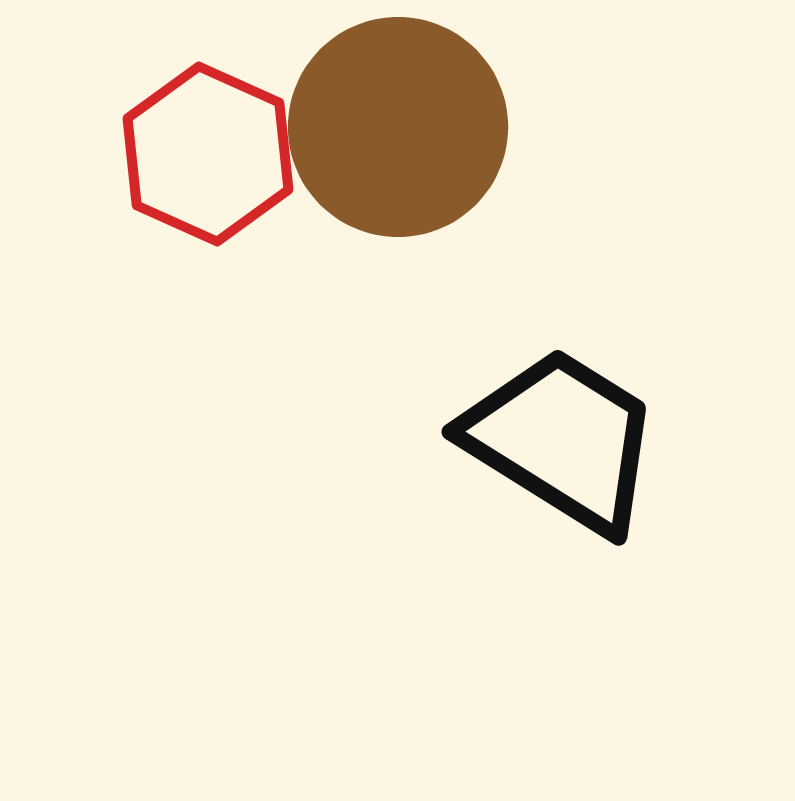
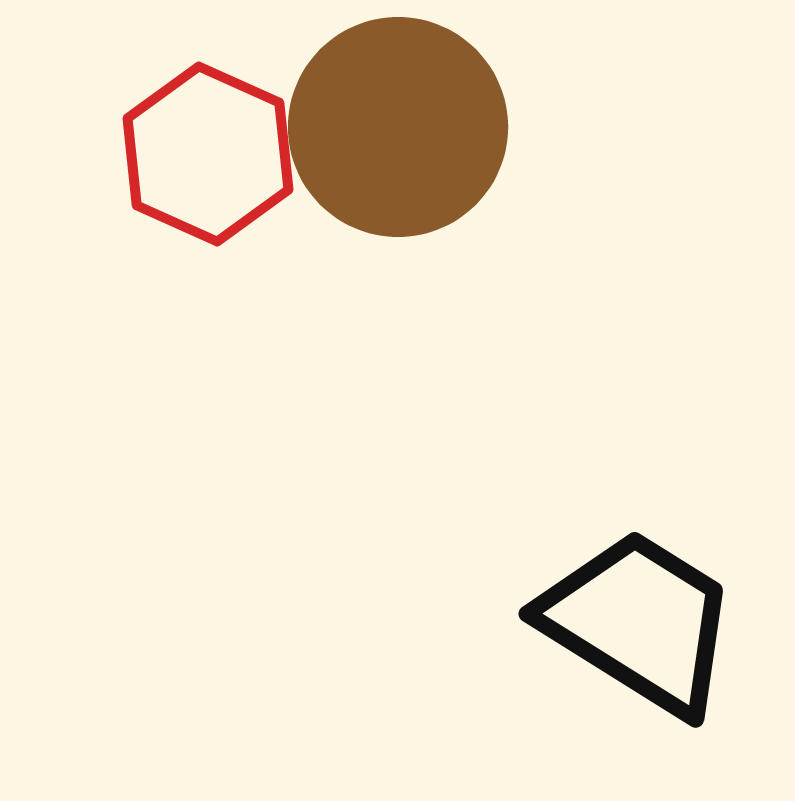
black trapezoid: moved 77 px right, 182 px down
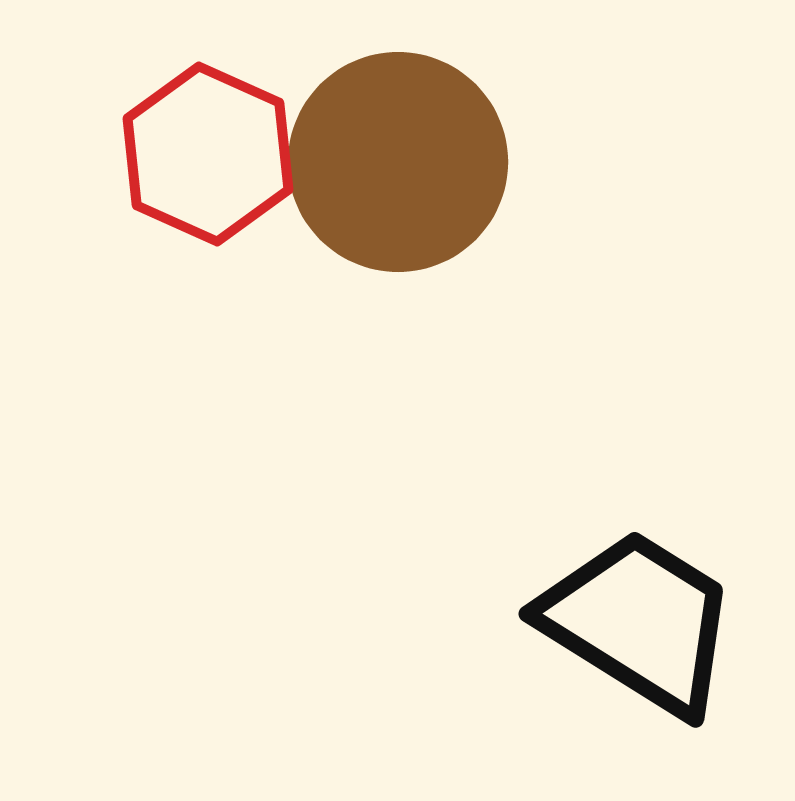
brown circle: moved 35 px down
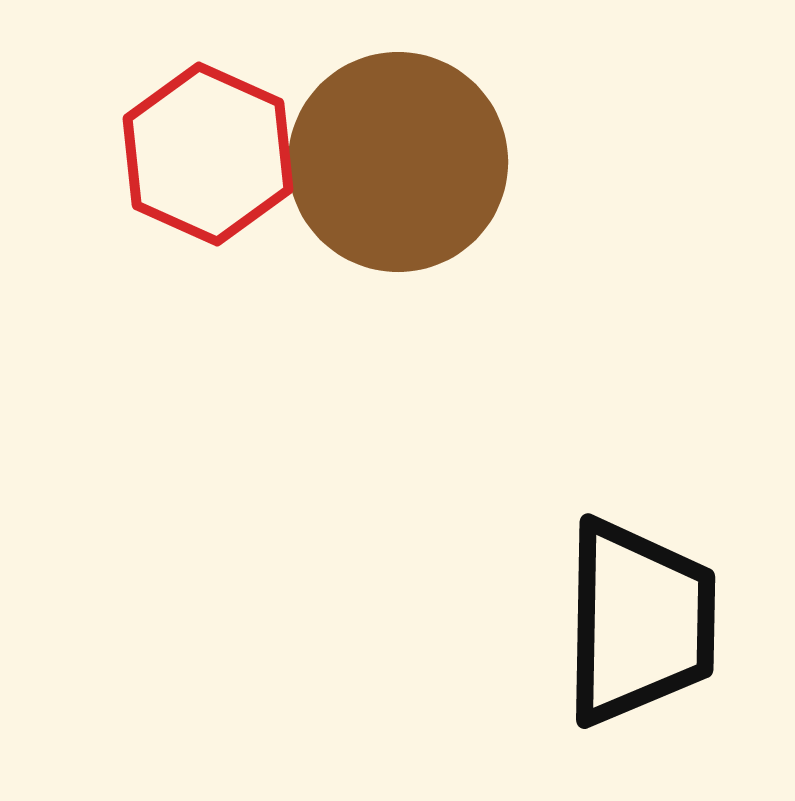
black trapezoid: rotated 59 degrees clockwise
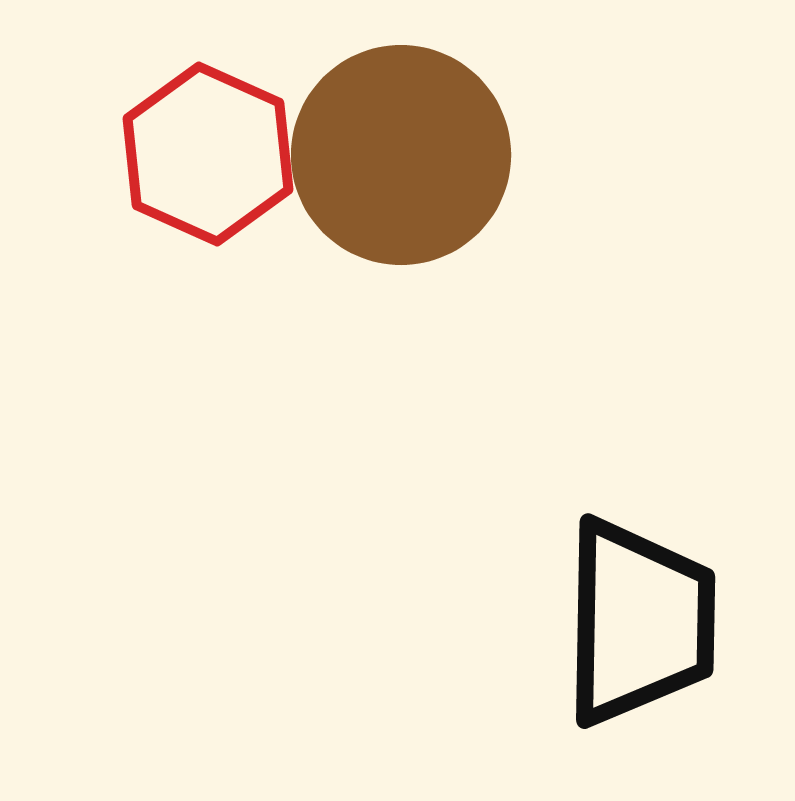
brown circle: moved 3 px right, 7 px up
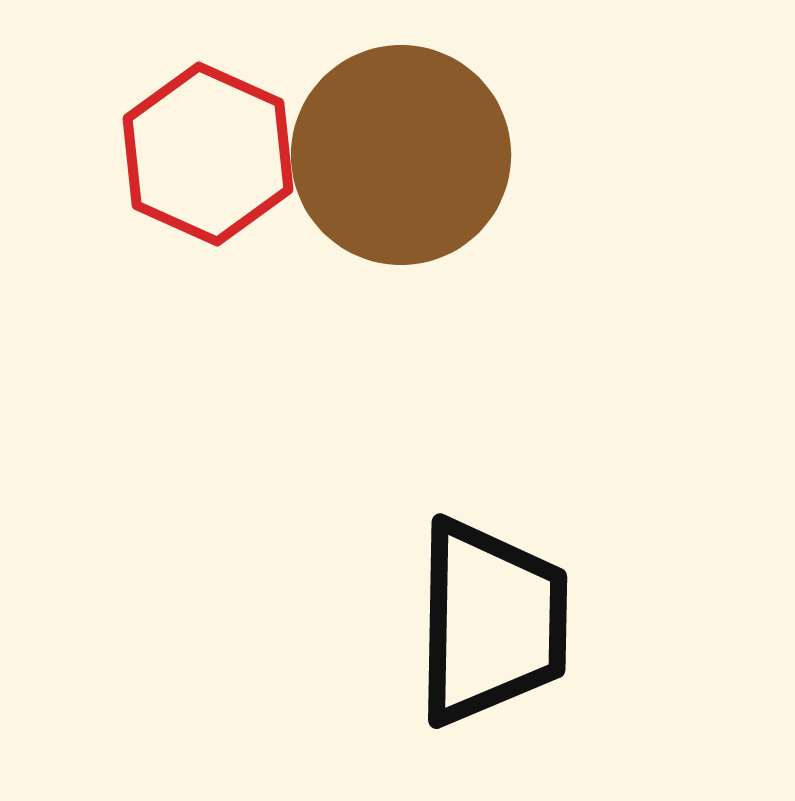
black trapezoid: moved 148 px left
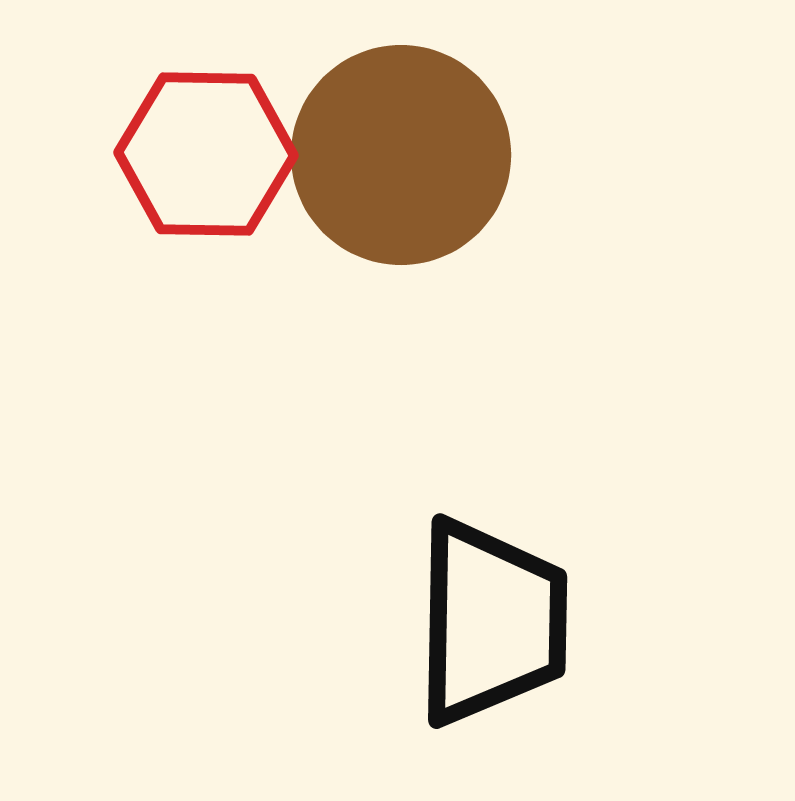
red hexagon: moved 2 px left; rotated 23 degrees counterclockwise
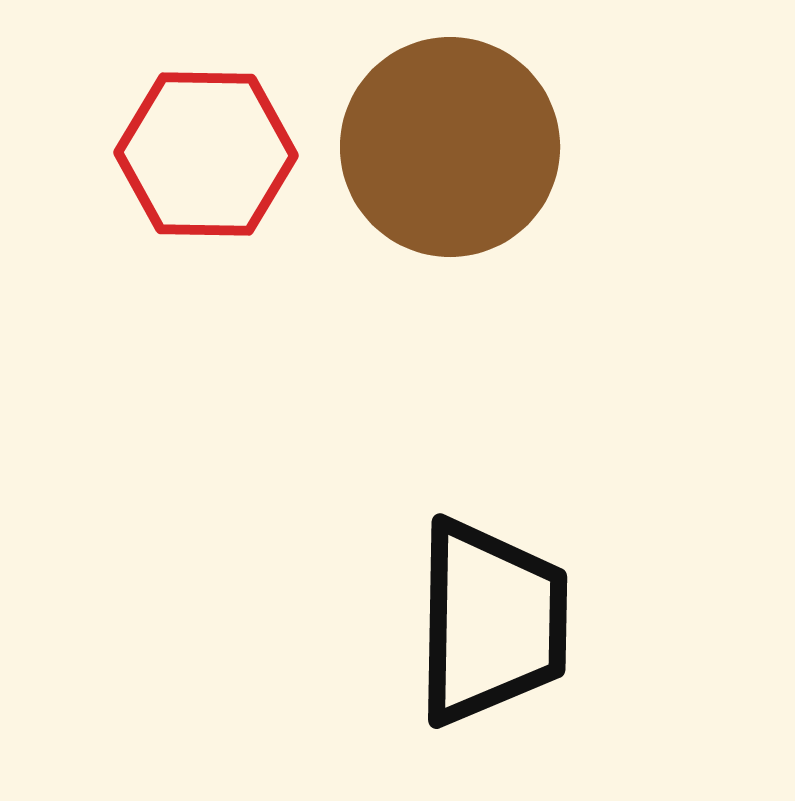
brown circle: moved 49 px right, 8 px up
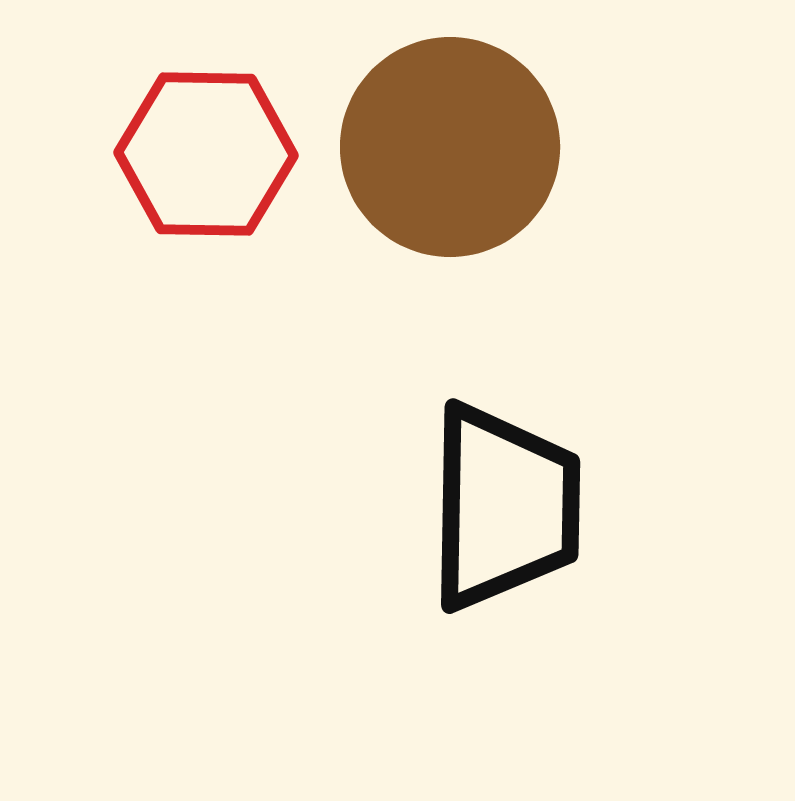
black trapezoid: moved 13 px right, 115 px up
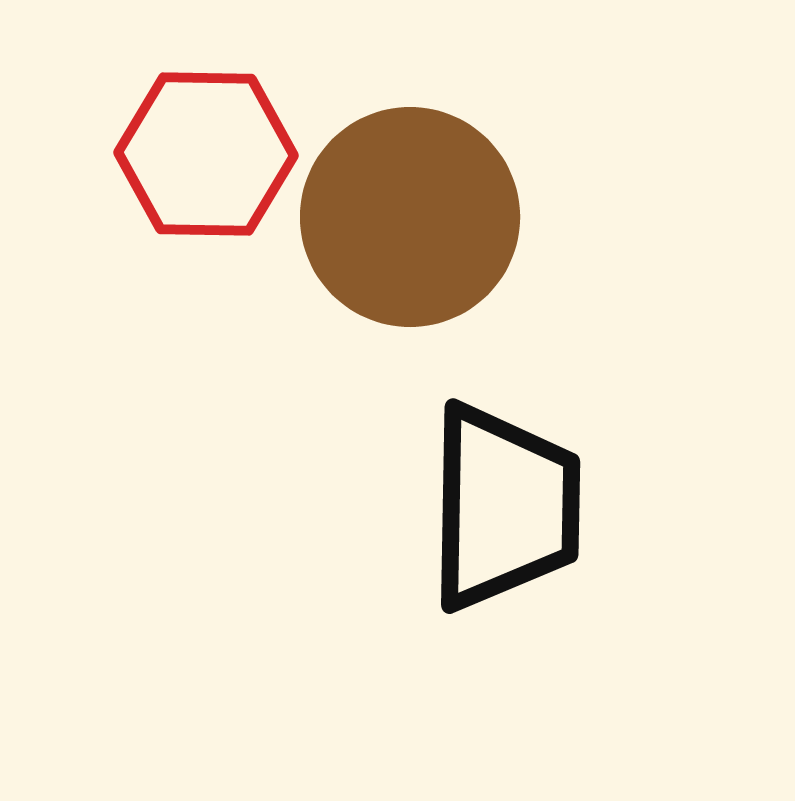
brown circle: moved 40 px left, 70 px down
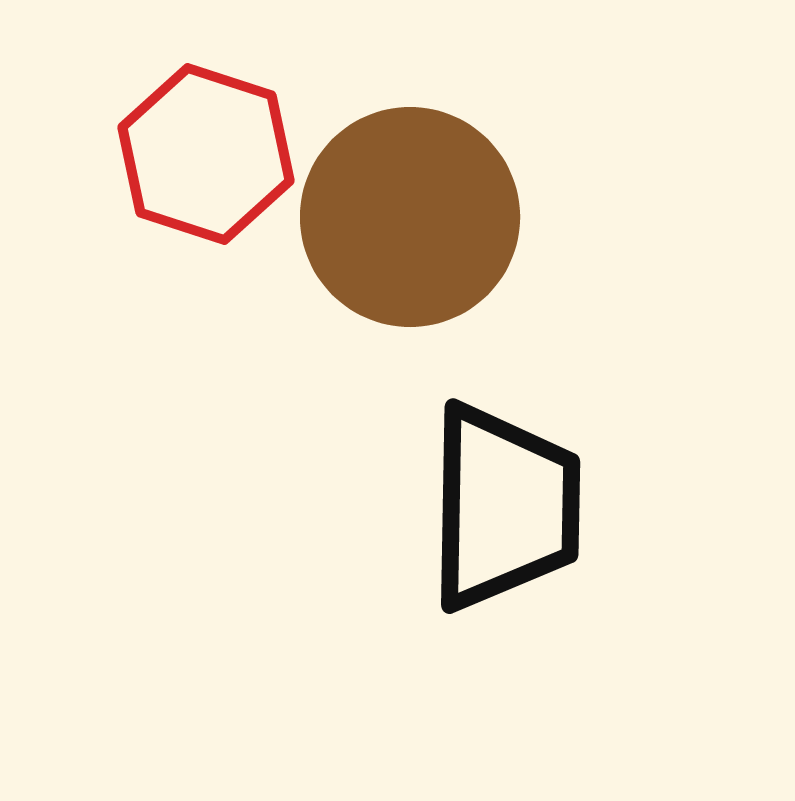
red hexagon: rotated 17 degrees clockwise
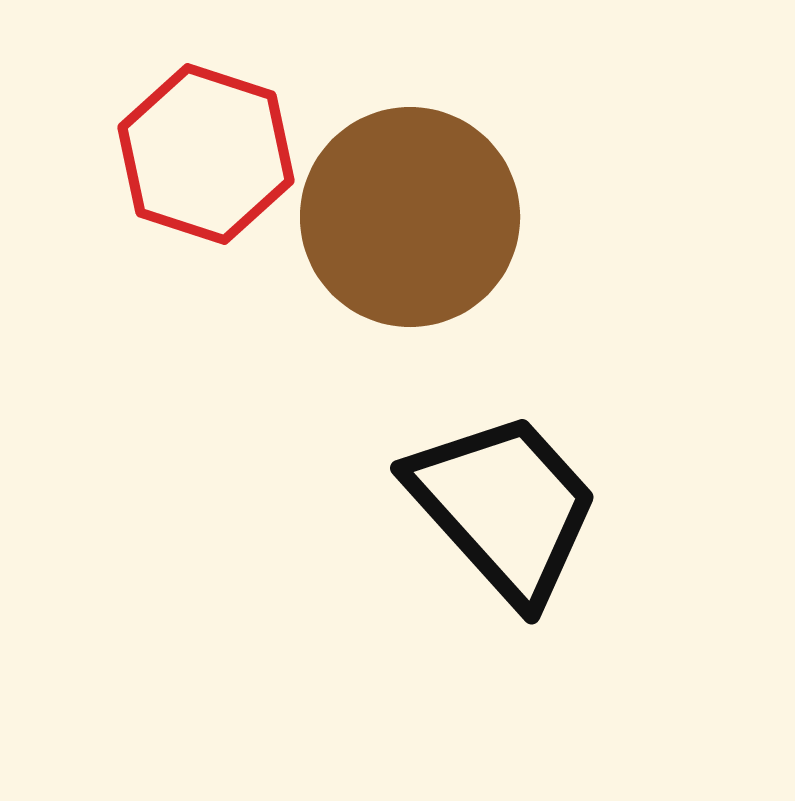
black trapezoid: rotated 43 degrees counterclockwise
